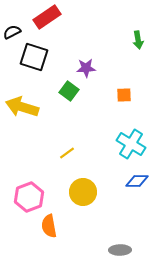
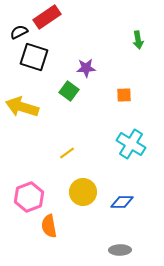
black semicircle: moved 7 px right
blue diamond: moved 15 px left, 21 px down
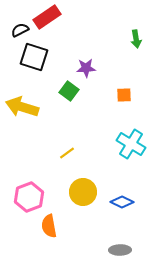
black semicircle: moved 1 px right, 2 px up
green arrow: moved 2 px left, 1 px up
blue diamond: rotated 25 degrees clockwise
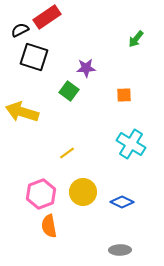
green arrow: rotated 48 degrees clockwise
yellow arrow: moved 5 px down
pink hexagon: moved 12 px right, 3 px up
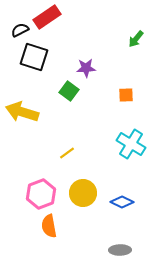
orange square: moved 2 px right
yellow circle: moved 1 px down
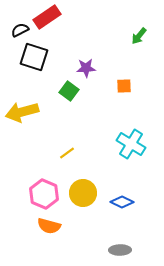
green arrow: moved 3 px right, 3 px up
orange square: moved 2 px left, 9 px up
yellow arrow: rotated 32 degrees counterclockwise
pink hexagon: moved 3 px right; rotated 16 degrees counterclockwise
orange semicircle: rotated 65 degrees counterclockwise
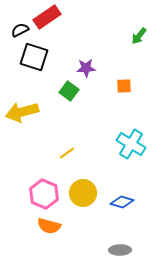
blue diamond: rotated 10 degrees counterclockwise
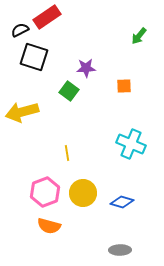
cyan cross: rotated 8 degrees counterclockwise
yellow line: rotated 63 degrees counterclockwise
pink hexagon: moved 1 px right, 2 px up; rotated 16 degrees clockwise
